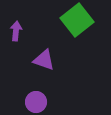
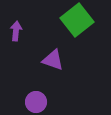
purple triangle: moved 9 px right
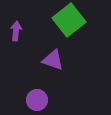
green square: moved 8 px left
purple circle: moved 1 px right, 2 px up
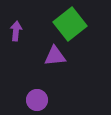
green square: moved 1 px right, 4 px down
purple triangle: moved 2 px right, 4 px up; rotated 25 degrees counterclockwise
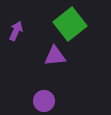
purple arrow: rotated 18 degrees clockwise
purple circle: moved 7 px right, 1 px down
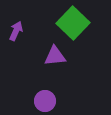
green square: moved 3 px right, 1 px up; rotated 8 degrees counterclockwise
purple circle: moved 1 px right
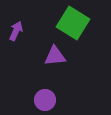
green square: rotated 12 degrees counterclockwise
purple circle: moved 1 px up
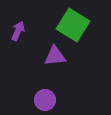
green square: moved 2 px down
purple arrow: moved 2 px right
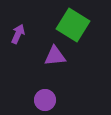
purple arrow: moved 3 px down
